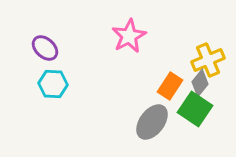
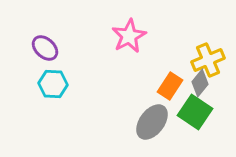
green square: moved 3 px down
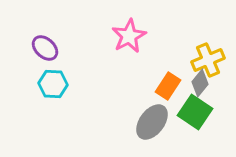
orange rectangle: moved 2 px left
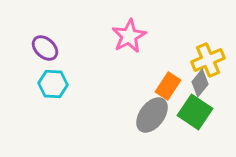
gray ellipse: moved 7 px up
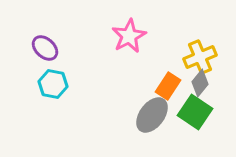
yellow cross: moved 8 px left, 3 px up
cyan hexagon: rotated 8 degrees clockwise
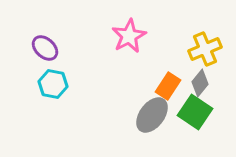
yellow cross: moved 5 px right, 8 px up
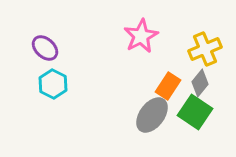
pink star: moved 12 px right
cyan hexagon: rotated 16 degrees clockwise
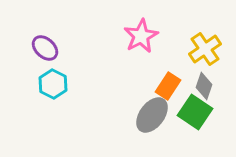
yellow cross: rotated 12 degrees counterclockwise
gray diamond: moved 4 px right, 3 px down; rotated 20 degrees counterclockwise
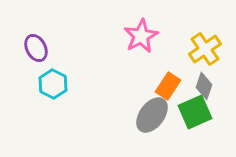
purple ellipse: moved 9 px left; rotated 20 degrees clockwise
green square: rotated 32 degrees clockwise
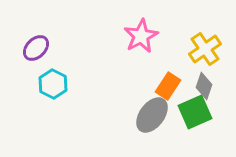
purple ellipse: rotated 72 degrees clockwise
